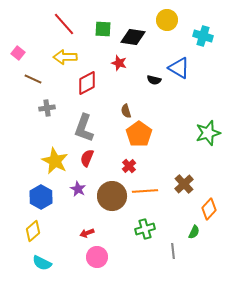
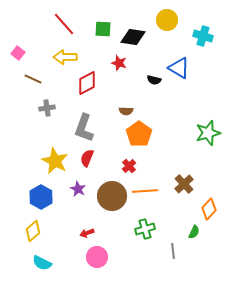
brown semicircle: rotated 72 degrees counterclockwise
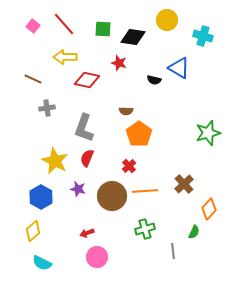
pink square: moved 15 px right, 27 px up
red diamond: moved 3 px up; rotated 40 degrees clockwise
purple star: rotated 14 degrees counterclockwise
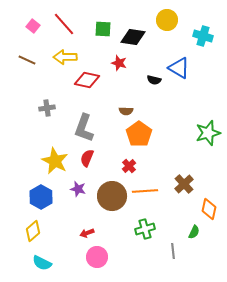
brown line: moved 6 px left, 19 px up
orange diamond: rotated 30 degrees counterclockwise
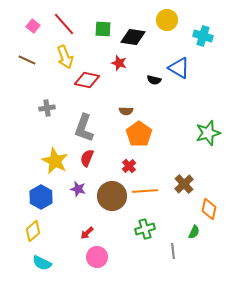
yellow arrow: rotated 110 degrees counterclockwise
red arrow: rotated 24 degrees counterclockwise
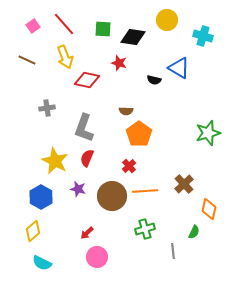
pink square: rotated 16 degrees clockwise
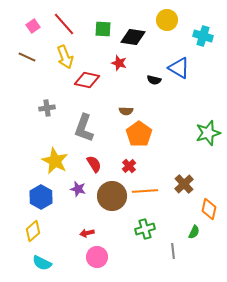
brown line: moved 3 px up
red semicircle: moved 7 px right, 6 px down; rotated 126 degrees clockwise
red arrow: rotated 32 degrees clockwise
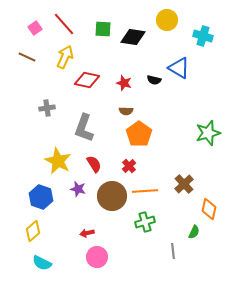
pink square: moved 2 px right, 2 px down
yellow arrow: rotated 135 degrees counterclockwise
red star: moved 5 px right, 20 px down
yellow star: moved 3 px right
blue hexagon: rotated 10 degrees counterclockwise
green cross: moved 7 px up
